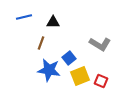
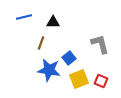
gray L-shape: rotated 135 degrees counterclockwise
yellow square: moved 1 px left, 3 px down
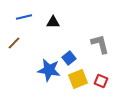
brown line: moved 27 px left; rotated 24 degrees clockwise
yellow square: moved 1 px left
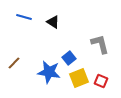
blue line: rotated 28 degrees clockwise
black triangle: rotated 32 degrees clockwise
brown line: moved 20 px down
blue star: moved 2 px down
yellow square: moved 1 px right, 1 px up
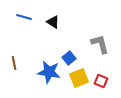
brown line: rotated 56 degrees counterclockwise
